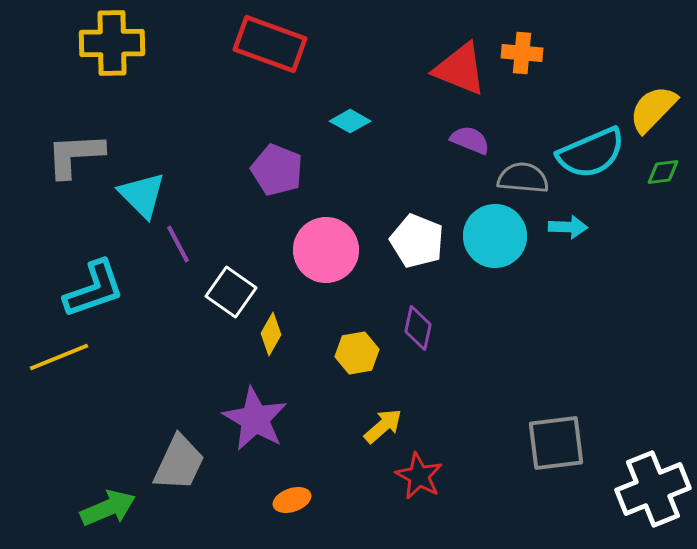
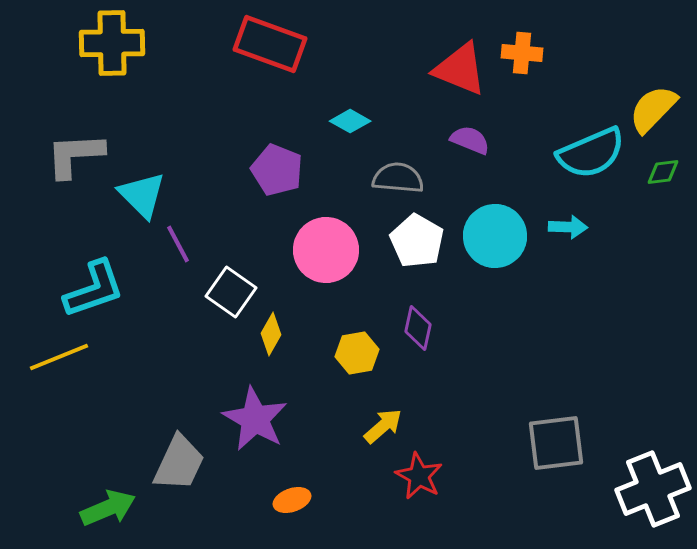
gray semicircle: moved 125 px left
white pentagon: rotated 8 degrees clockwise
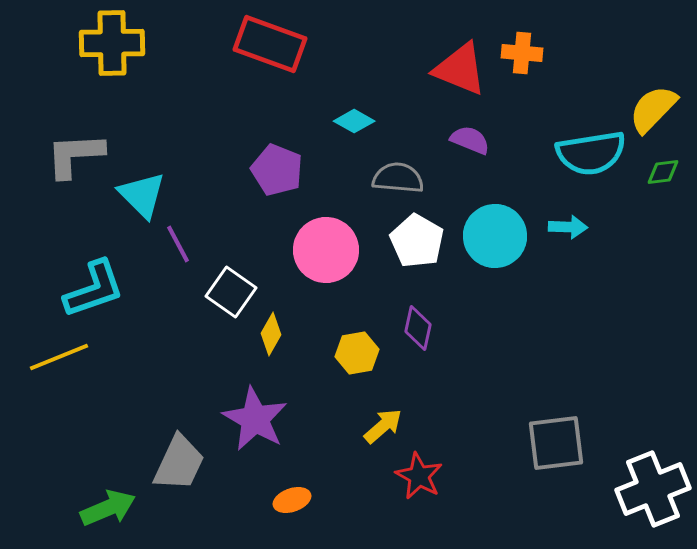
cyan diamond: moved 4 px right
cyan semicircle: rotated 14 degrees clockwise
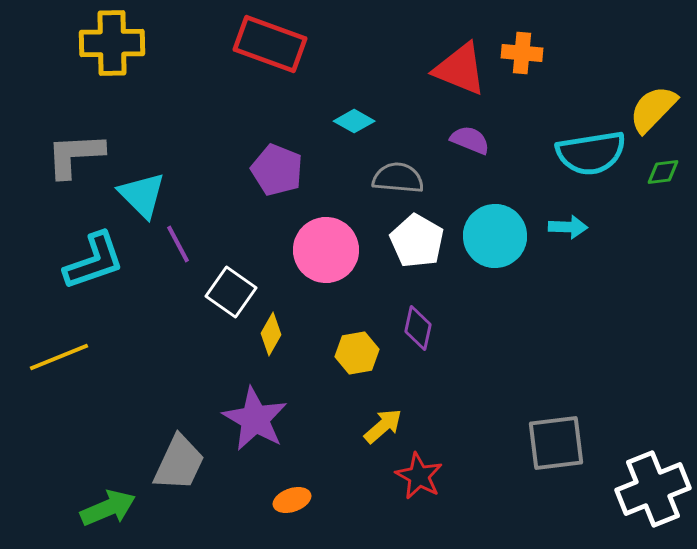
cyan L-shape: moved 28 px up
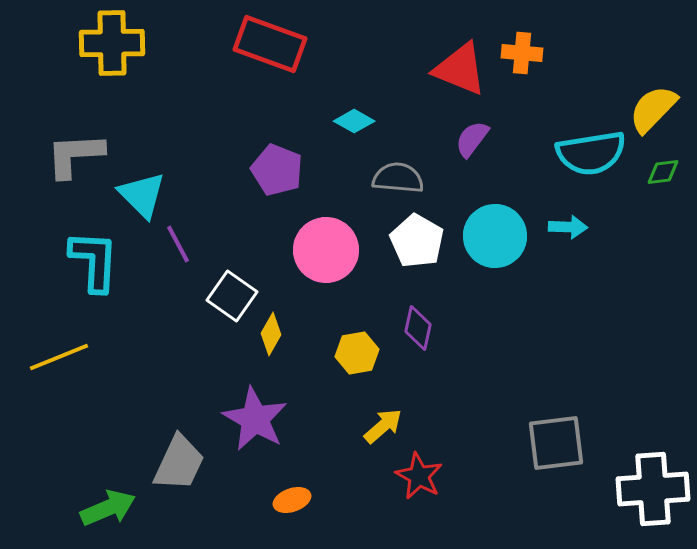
purple semicircle: moved 2 px right, 1 px up; rotated 75 degrees counterclockwise
cyan L-shape: rotated 68 degrees counterclockwise
white square: moved 1 px right, 4 px down
white cross: rotated 18 degrees clockwise
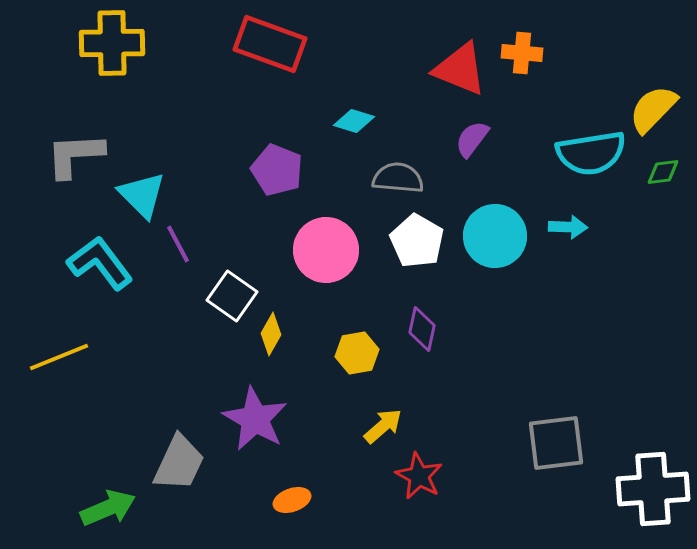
cyan diamond: rotated 12 degrees counterclockwise
cyan L-shape: moved 6 px right, 2 px down; rotated 40 degrees counterclockwise
purple diamond: moved 4 px right, 1 px down
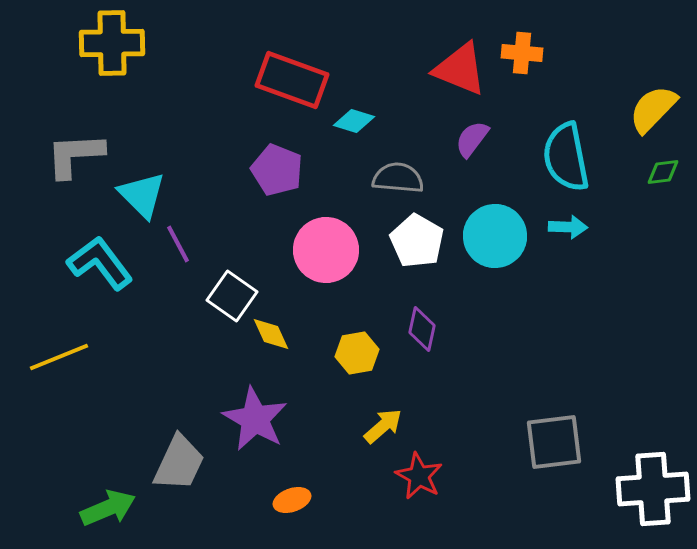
red rectangle: moved 22 px right, 36 px down
cyan semicircle: moved 25 px left, 4 px down; rotated 88 degrees clockwise
yellow diamond: rotated 54 degrees counterclockwise
gray square: moved 2 px left, 1 px up
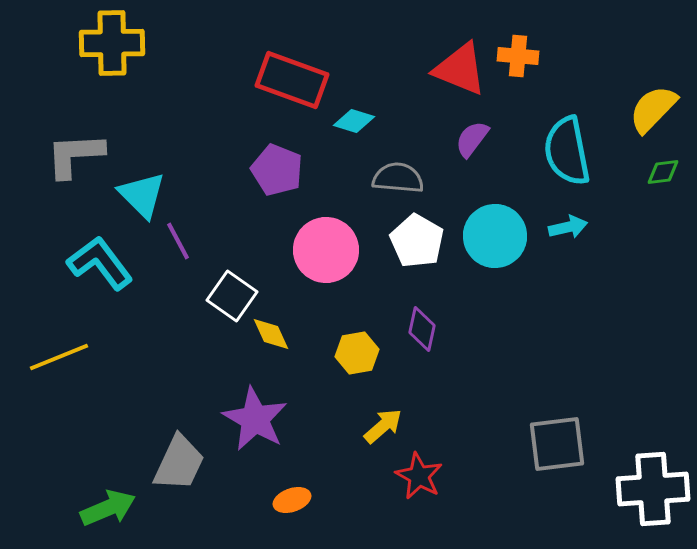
orange cross: moved 4 px left, 3 px down
cyan semicircle: moved 1 px right, 6 px up
cyan arrow: rotated 15 degrees counterclockwise
purple line: moved 3 px up
gray square: moved 3 px right, 2 px down
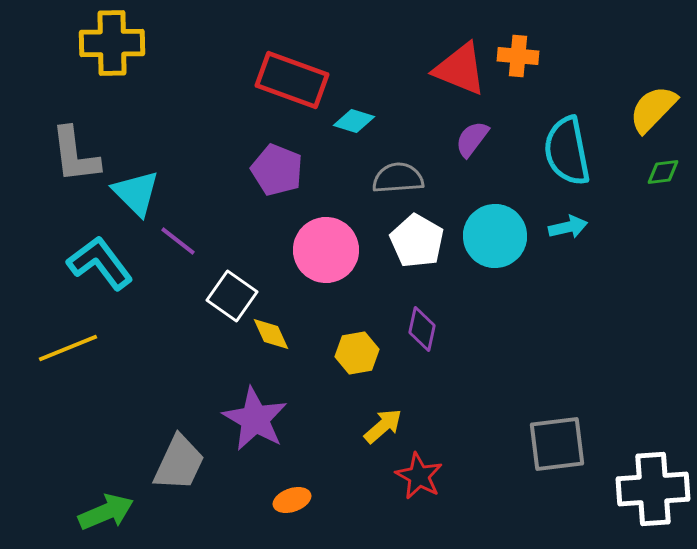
gray L-shape: rotated 94 degrees counterclockwise
gray semicircle: rotated 9 degrees counterclockwise
cyan triangle: moved 6 px left, 2 px up
purple line: rotated 24 degrees counterclockwise
yellow line: moved 9 px right, 9 px up
green arrow: moved 2 px left, 4 px down
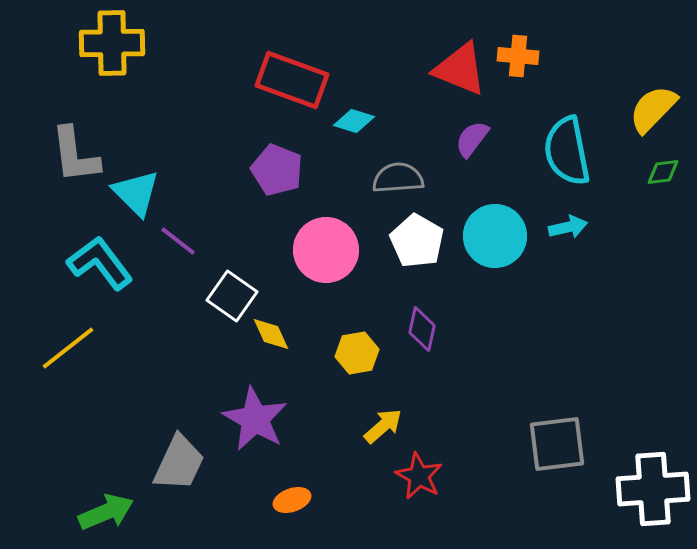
yellow line: rotated 16 degrees counterclockwise
